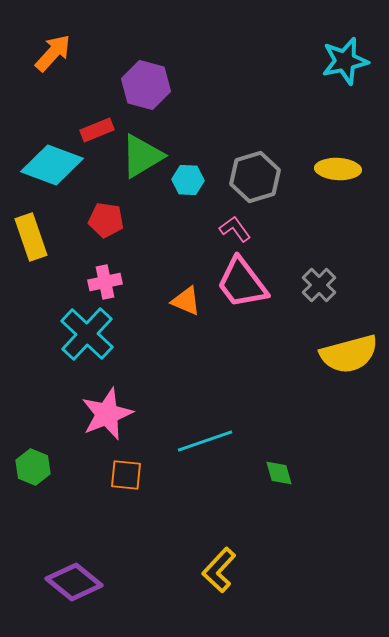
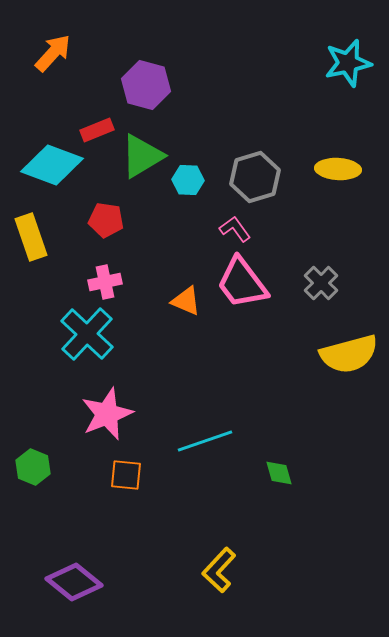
cyan star: moved 3 px right, 2 px down
gray cross: moved 2 px right, 2 px up
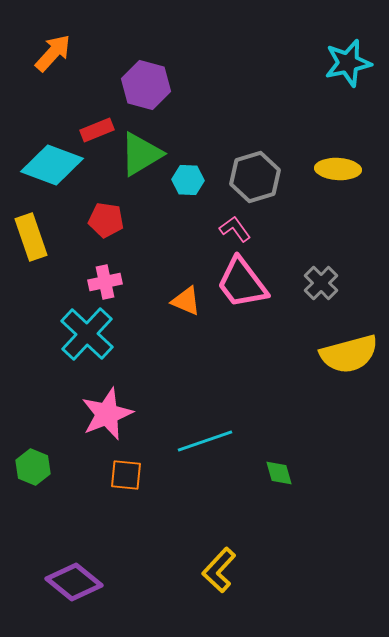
green triangle: moved 1 px left, 2 px up
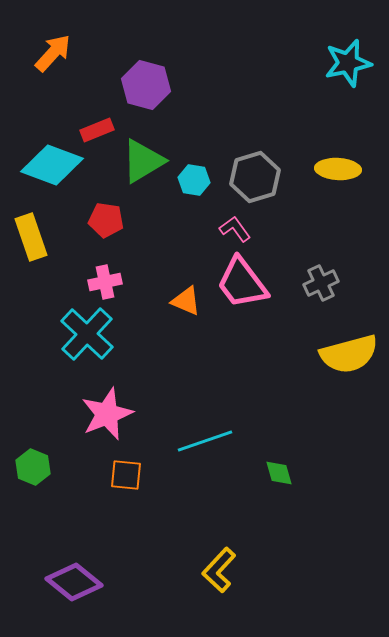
green triangle: moved 2 px right, 7 px down
cyan hexagon: moved 6 px right; rotated 8 degrees clockwise
gray cross: rotated 20 degrees clockwise
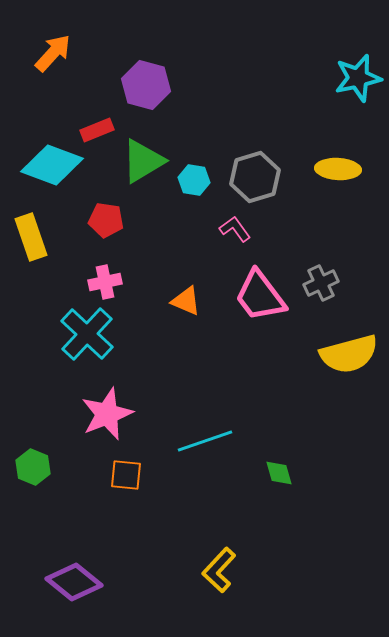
cyan star: moved 10 px right, 15 px down
pink trapezoid: moved 18 px right, 13 px down
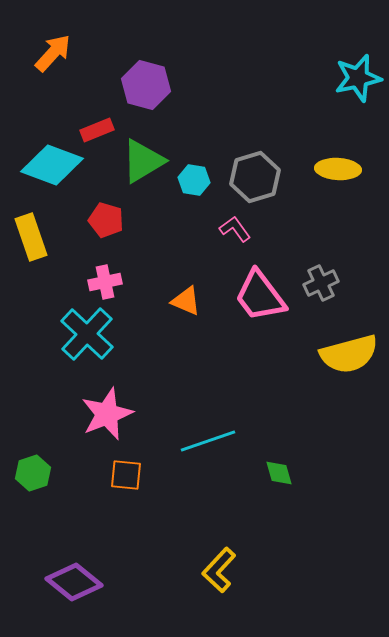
red pentagon: rotated 8 degrees clockwise
cyan line: moved 3 px right
green hexagon: moved 6 px down; rotated 20 degrees clockwise
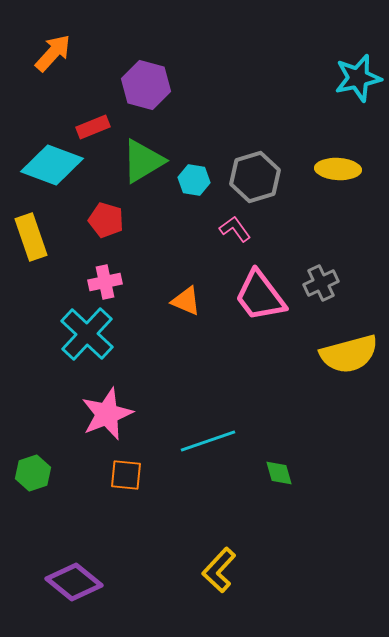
red rectangle: moved 4 px left, 3 px up
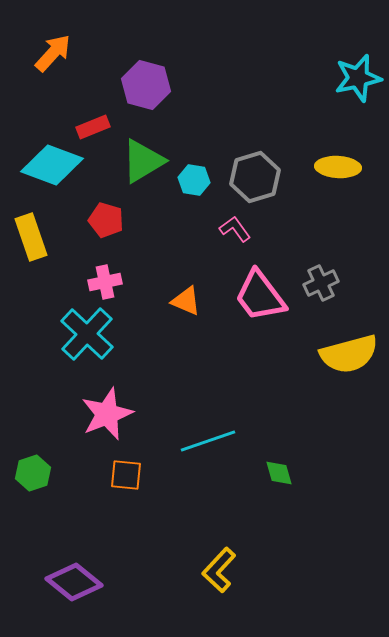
yellow ellipse: moved 2 px up
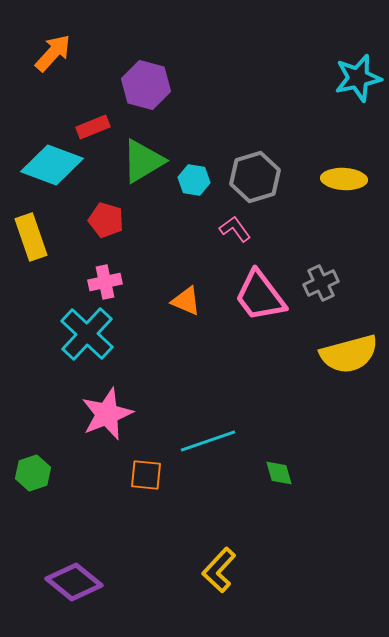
yellow ellipse: moved 6 px right, 12 px down
orange square: moved 20 px right
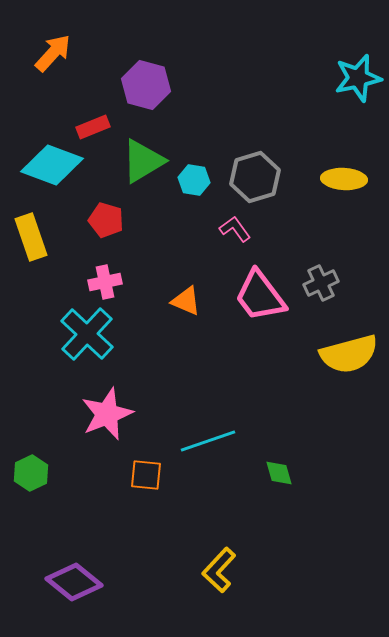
green hexagon: moved 2 px left; rotated 8 degrees counterclockwise
